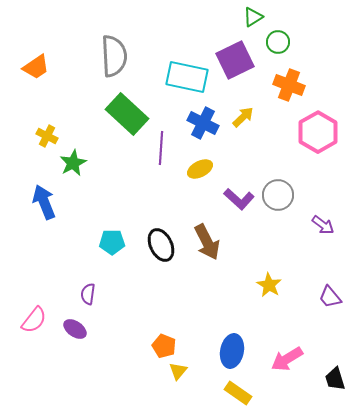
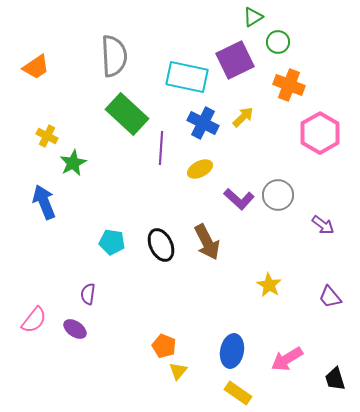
pink hexagon: moved 2 px right, 1 px down
cyan pentagon: rotated 10 degrees clockwise
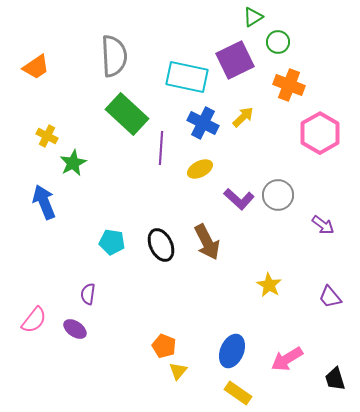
blue ellipse: rotated 12 degrees clockwise
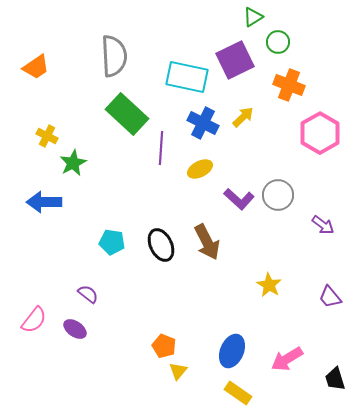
blue arrow: rotated 68 degrees counterclockwise
purple semicircle: rotated 120 degrees clockwise
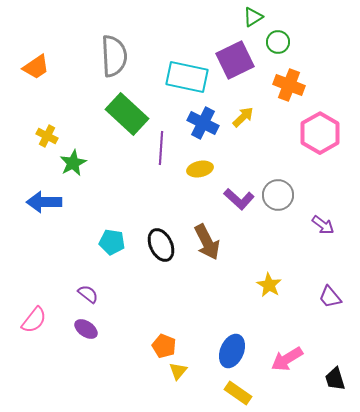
yellow ellipse: rotated 15 degrees clockwise
purple ellipse: moved 11 px right
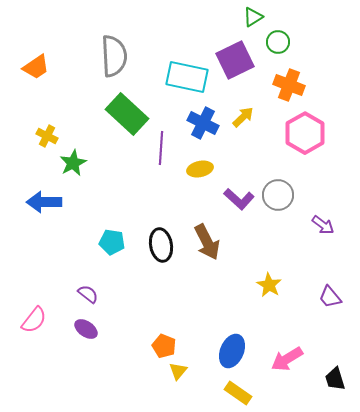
pink hexagon: moved 15 px left
black ellipse: rotated 16 degrees clockwise
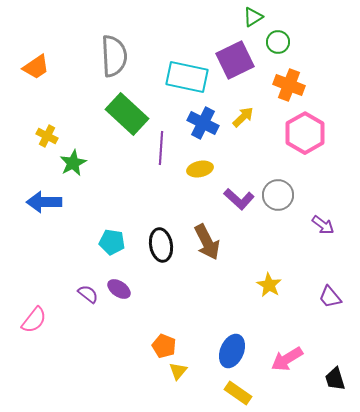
purple ellipse: moved 33 px right, 40 px up
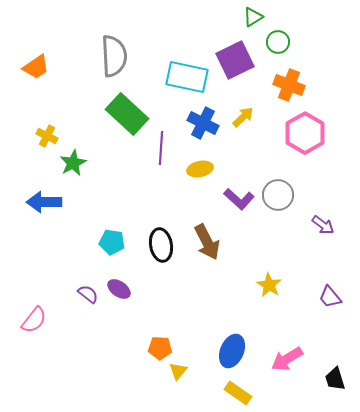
orange pentagon: moved 4 px left, 2 px down; rotated 20 degrees counterclockwise
